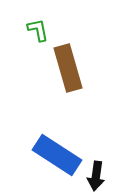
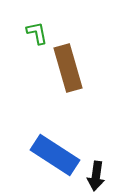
green L-shape: moved 1 px left, 3 px down
blue rectangle: moved 2 px left
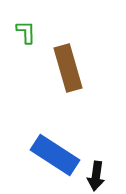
green L-shape: moved 11 px left, 1 px up; rotated 10 degrees clockwise
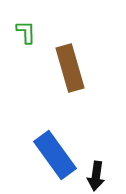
brown rectangle: moved 2 px right
blue rectangle: rotated 21 degrees clockwise
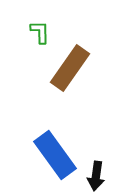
green L-shape: moved 14 px right
brown rectangle: rotated 51 degrees clockwise
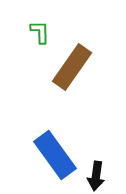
brown rectangle: moved 2 px right, 1 px up
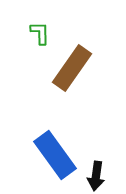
green L-shape: moved 1 px down
brown rectangle: moved 1 px down
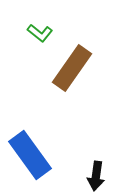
green L-shape: rotated 130 degrees clockwise
blue rectangle: moved 25 px left
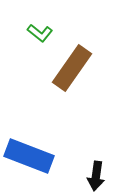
blue rectangle: moved 1 px left, 1 px down; rotated 33 degrees counterclockwise
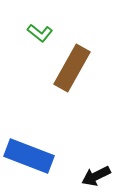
brown rectangle: rotated 6 degrees counterclockwise
black arrow: rotated 56 degrees clockwise
